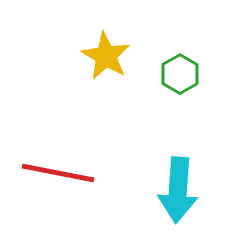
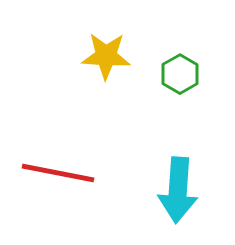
yellow star: rotated 27 degrees counterclockwise
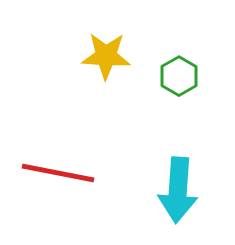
green hexagon: moved 1 px left, 2 px down
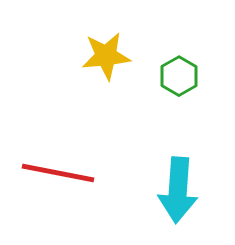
yellow star: rotated 9 degrees counterclockwise
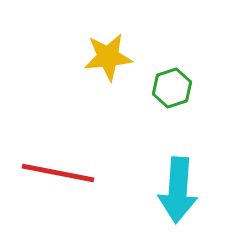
yellow star: moved 2 px right, 1 px down
green hexagon: moved 7 px left, 12 px down; rotated 12 degrees clockwise
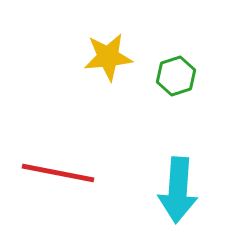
green hexagon: moved 4 px right, 12 px up
